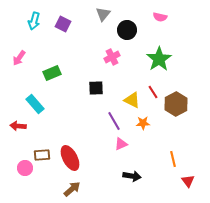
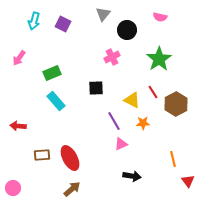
cyan rectangle: moved 21 px right, 3 px up
pink circle: moved 12 px left, 20 px down
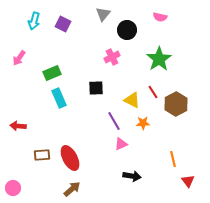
cyan rectangle: moved 3 px right, 3 px up; rotated 18 degrees clockwise
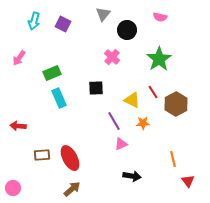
pink cross: rotated 21 degrees counterclockwise
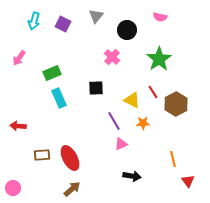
gray triangle: moved 7 px left, 2 px down
